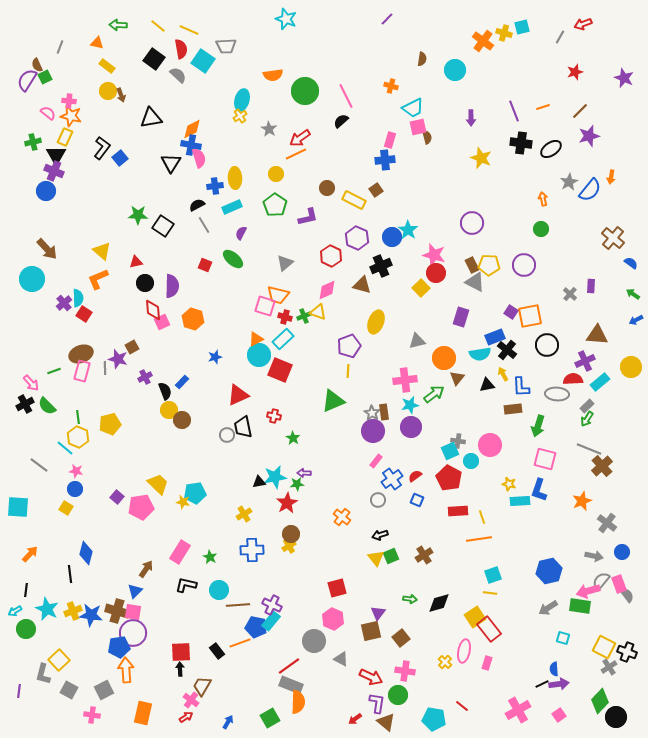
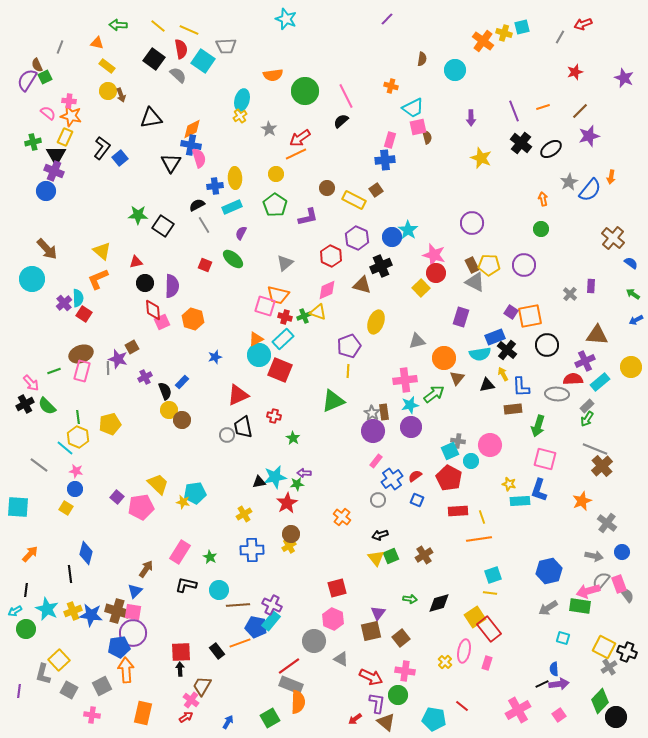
black cross at (521, 143): rotated 30 degrees clockwise
gray line at (105, 368): moved 3 px right
gray line at (589, 449): moved 6 px right
gray square at (104, 690): moved 2 px left, 4 px up
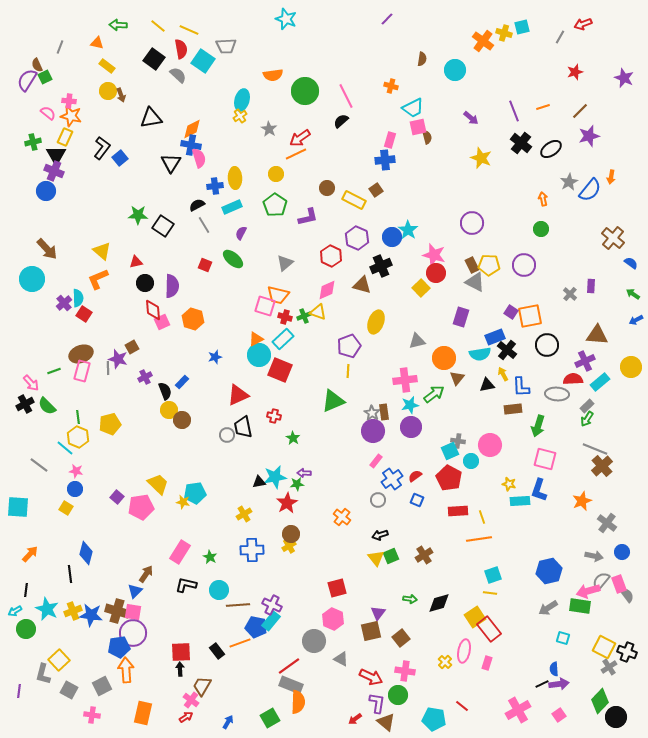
purple arrow at (471, 118): rotated 49 degrees counterclockwise
brown arrow at (146, 569): moved 5 px down
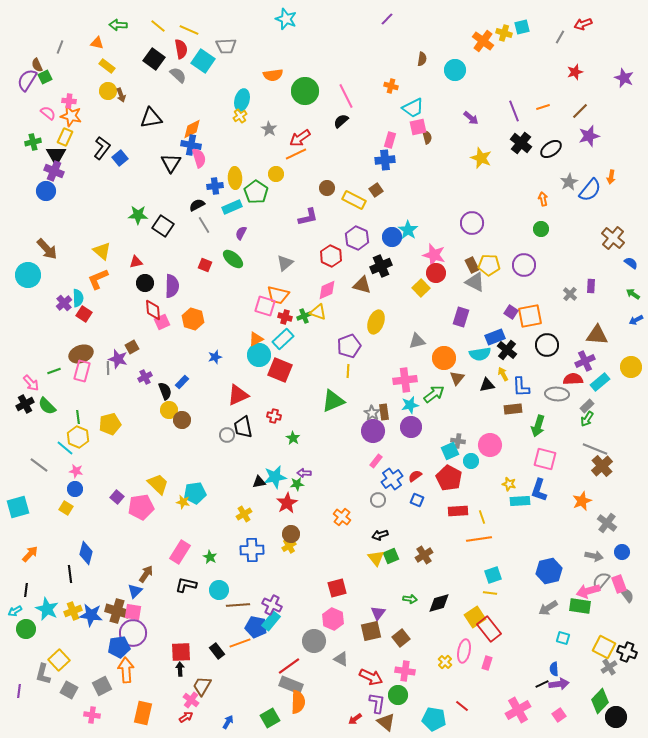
green pentagon at (275, 205): moved 19 px left, 13 px up
cyan circle at (32, 279): moved 4 px left, 4 px up
cyan square at (18, 507): rotated 20 degrees counterclockwise
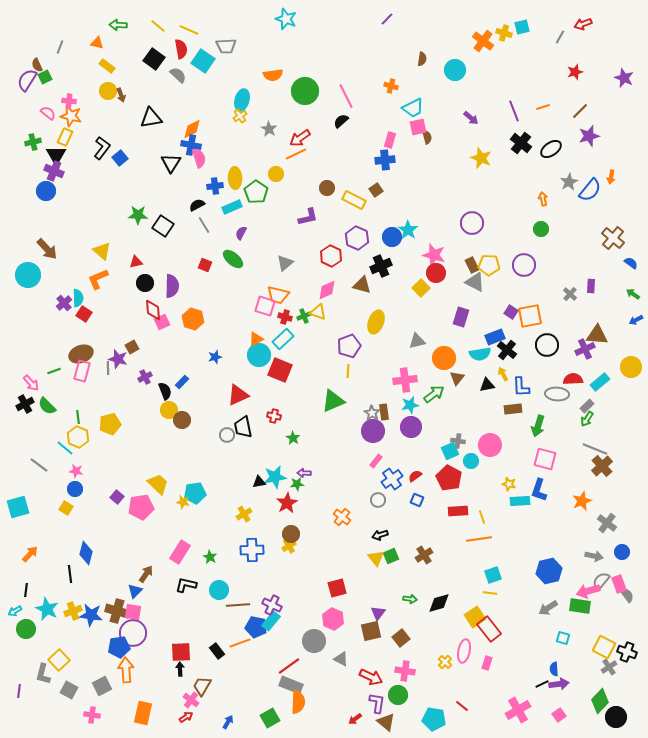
purple cross at (585, 361): moved 12 px up
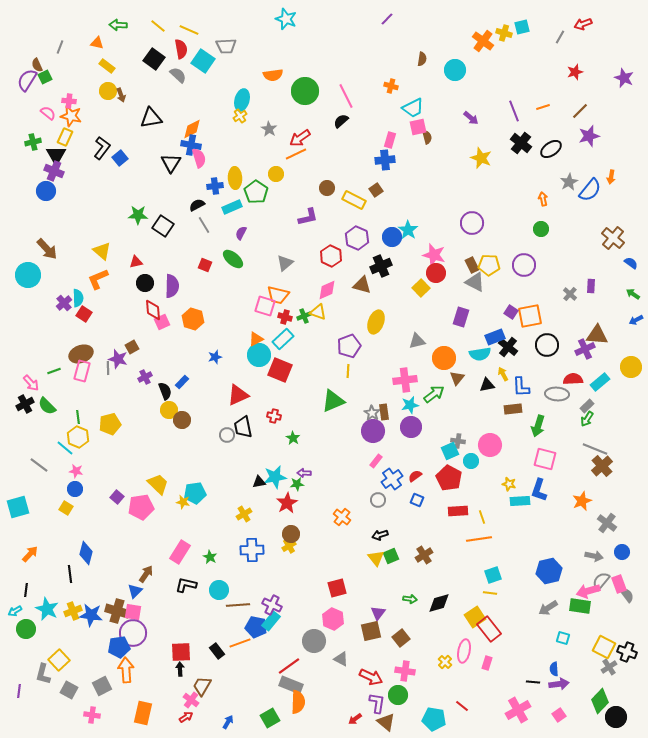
black cross at (507, 350): moved 1 px right, 3 px up
black line at (542, 684): moved 9 px left, 2 px up; rotated 32 degrees clockwise
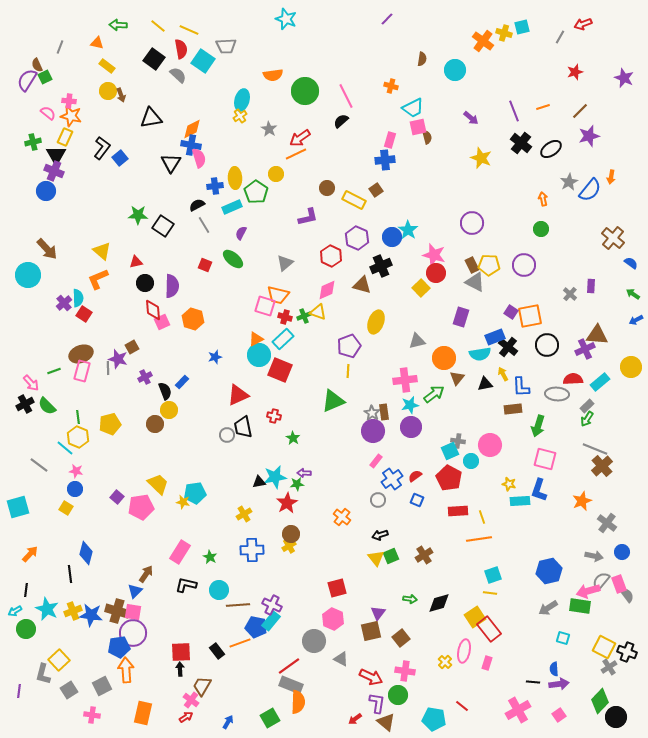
black triangle at (487, 385): moved 2 px left, 1 px up
brown circle at (182, 420): moved 27 px left, 4 px down
gray square at (69, 690): rotated 30 degrees clockwise
